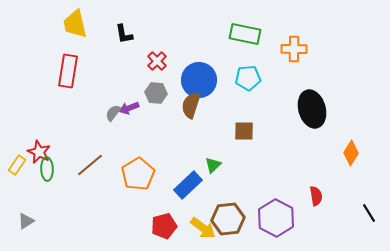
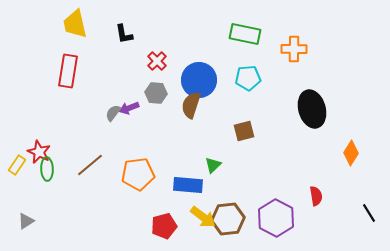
brown square: rotated 15 degrees counterclockwise
orange pentagon: rotated 24 degrees clockwise
blue rectangle: rotated 48 degrees clockwise
yellow arrow: moved 11 px up
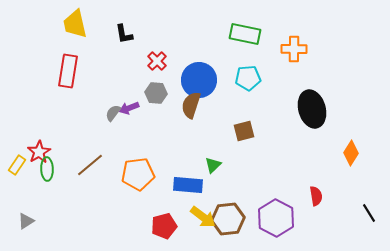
red star: rotated 15 degrees clockwise
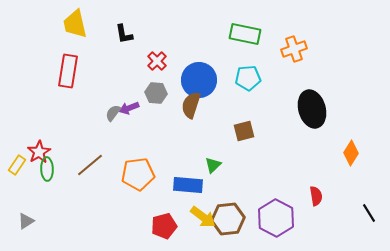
orange cross: rotated 20 degrees counterclockwise
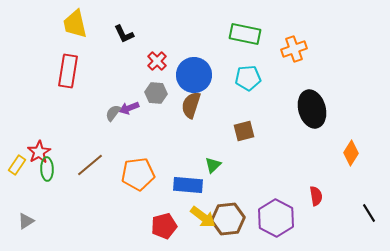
black L-shape: rotated 15 degrees counterclockwise
blue circle: moved 5 px left, 5 px up
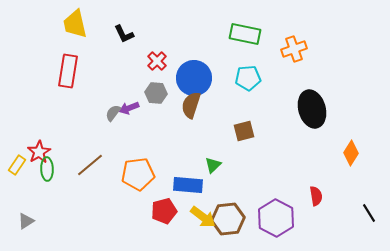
blue circle: moved 3 px down
red pentagon: moved 15 px up
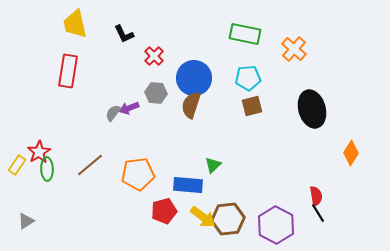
orange cross: rotated 30 degrees counterclockwise
red cross: moved 3 px left, 5 px up
brown square: moved 8 px right, 25 px up
black line: moved 51 px left
purple hexagon: moved 7 px down
